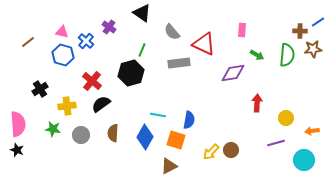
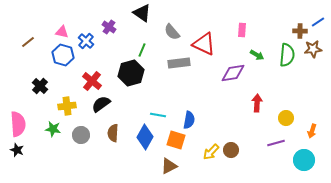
black cross: moved 3 px up; rotated 14 degrees counterclockwise
orange arrow: rotated 64 degrees counterclockwise
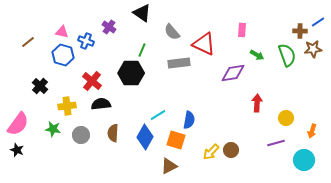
blue cross: rotated 21 degrees counterclockwise
green semicircle: rotated 25 degrees counterclockwise
black hexagon: rotated 15 degrees clockwise
black semicircle: rotated 30 degrees clockwise
cyan line: rotated 42 degrees counterclockwise
pink semicircle: rotated 40 degrees clockwise
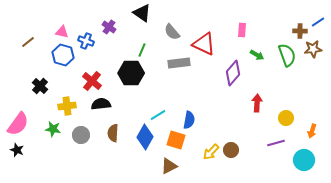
purple diamond: rotated 40 degrees counterclockwise
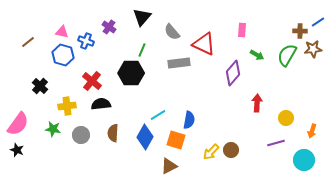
black triangle: moved 4 px down; rotated 36 degrees clockwise
green semicircle: rotated 130 degrees counterclockwise
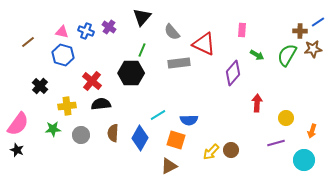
blue cross: moved 10 px up
blue semicircle: rotated 78 degrees clockwise
green star: rotated 14 degrees counterclockwise
blue diamond: moved 5 px left, 1 px down
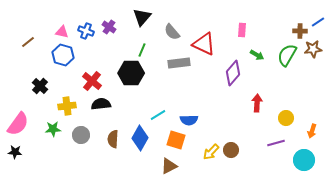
brown semicircle: moved 6 px down
black star: moved 2 px left, 2 px down; rotated 16 degrees counterclockwise
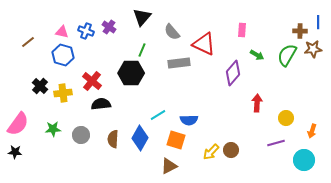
blue line: rotated 56 degrees counterclockwise
yellow cross: moved 4 px left, 13 px up
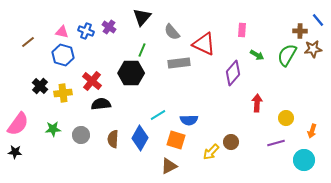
blue line: moved 2 px up; rotated 40 degrees counterclockwise
brown circle: moved 8 px up
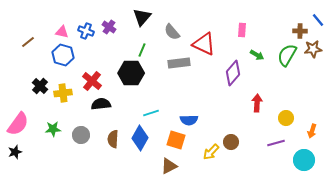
cyan line: moved 7 px left, 2 px up; rotated 14 degrees clockwise
black star: rotated 24 degrees counterclockwise
